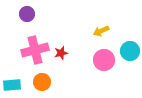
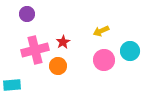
red star: moved 2 px right, 11 px up; rotated 16 degrees counterclockwise
orange circle: moved 16 px right, 16 px up
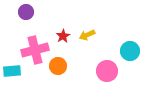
purple circle: moved 1 px left, 2 px up
yellow arrow: moved 14 px left, 4 px down
red star: moved 6 px up
pink circle: moved 3 px right, 11 px down
cyan rectangle: moved 14 px up
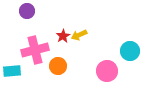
purple circle: moved 1 px right, 1 px up
yellow arrow: moved 8 px left
